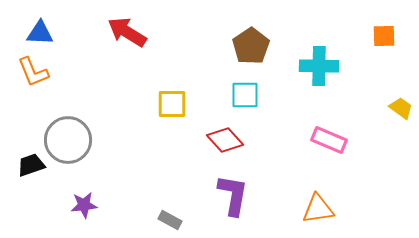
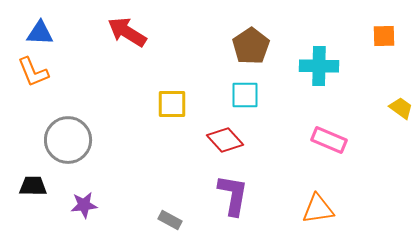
black trapezoid: moved 2 px right, 21 px down; rotated 20 degrees clockwise
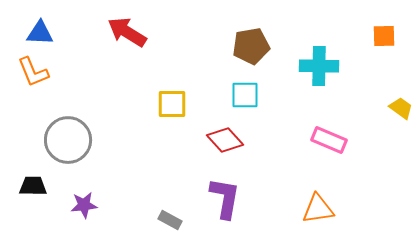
brown pentagon: rotated 24 degrees clockwise
purple L-shape: moved 8 px left, 3 px down
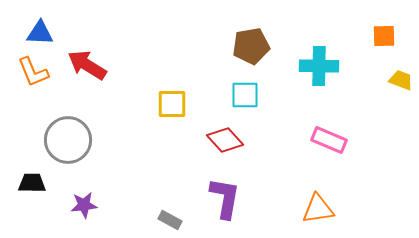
red arrow: moved 40 px left, 33 px down
yellow trapezoid: moved 28 px up; rotated 15 degrees counterclockwise
black trapezoid: moved 1 px left, 3 px up
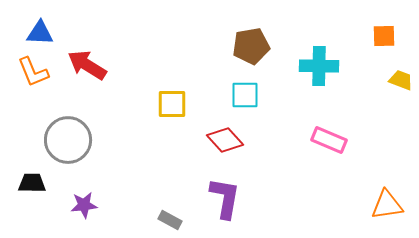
orange triangle: moved 69 px right, 4 px up
